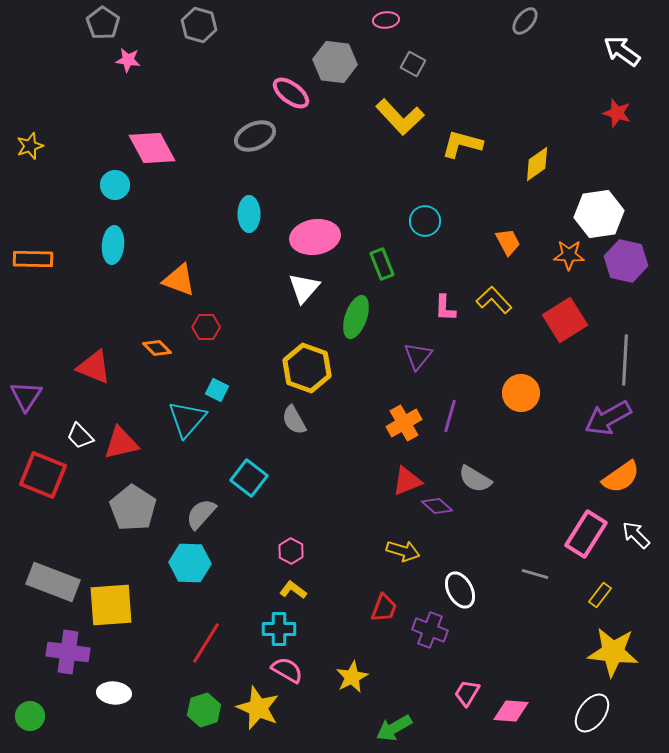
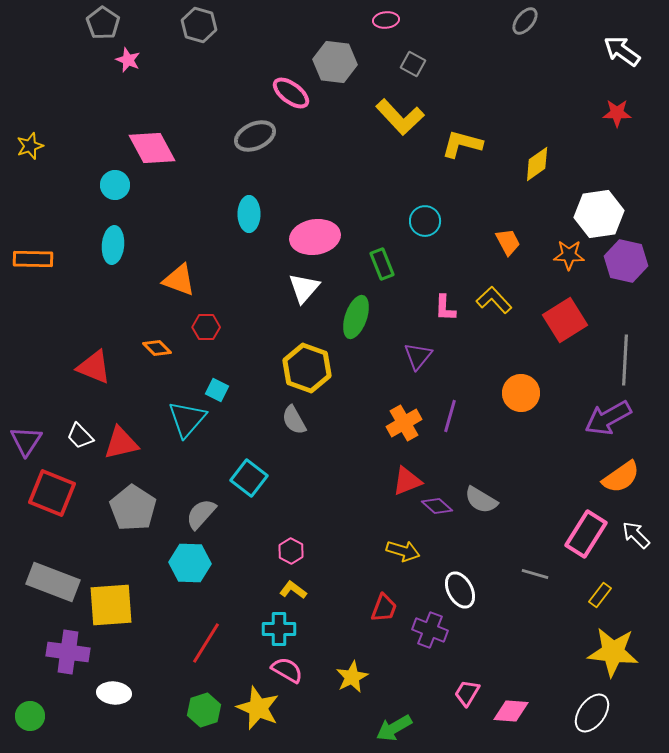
pink star at (128, 60): rotated 15 degrees clockwise
red star at (617, 113): rotated 16 degrees counterclockwise
purple triangle at (26, 396): moved 45 px down
red square at (43, 475): moved 9 px right, 18 px down
gray semicircle at (475, 479): moved 6 px right, 21 px down
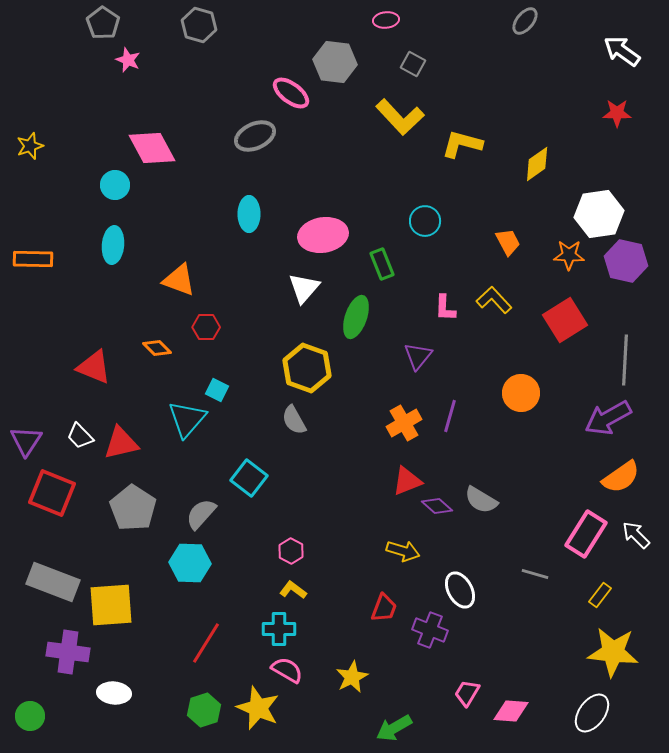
pink ellipse at (315, 237): moved 8 px right, 2 px up
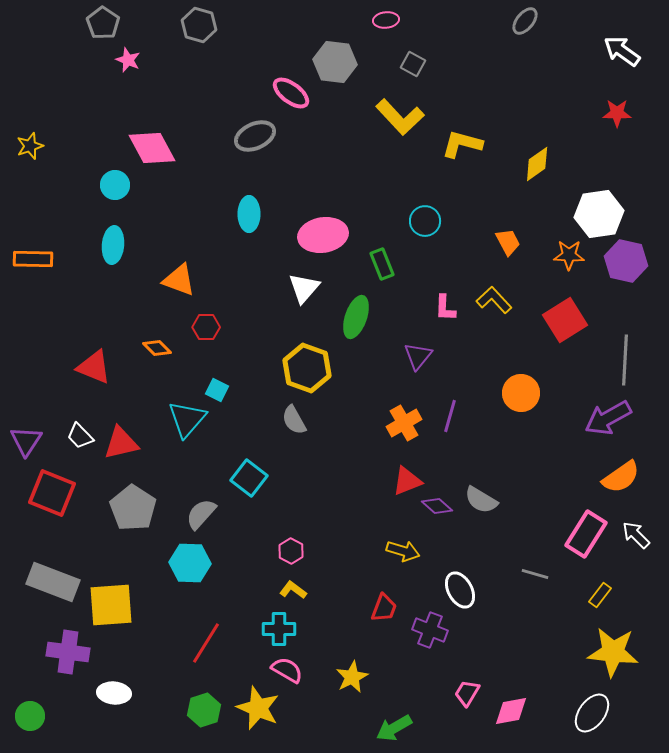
pink diamond at (511, 711): rotated 15 degrees counterclockwise
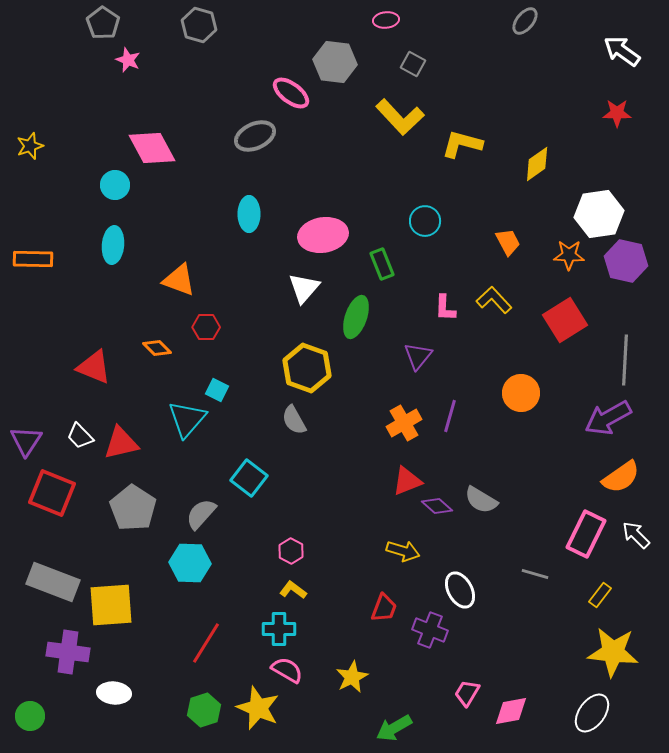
pink rectangle at (586, 534): rotated 6 degrees counterclockwise
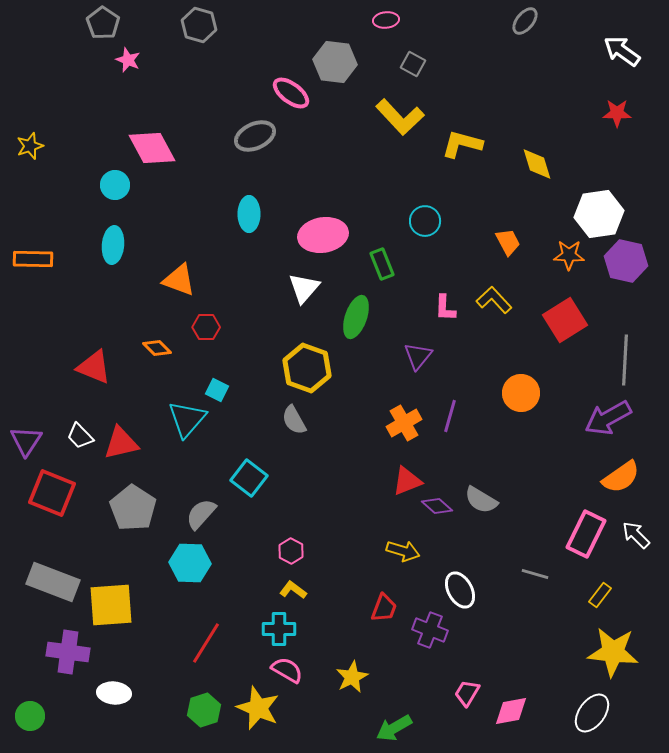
yellow diamond at (537, 164): rotated 72 degrees counterclockwise
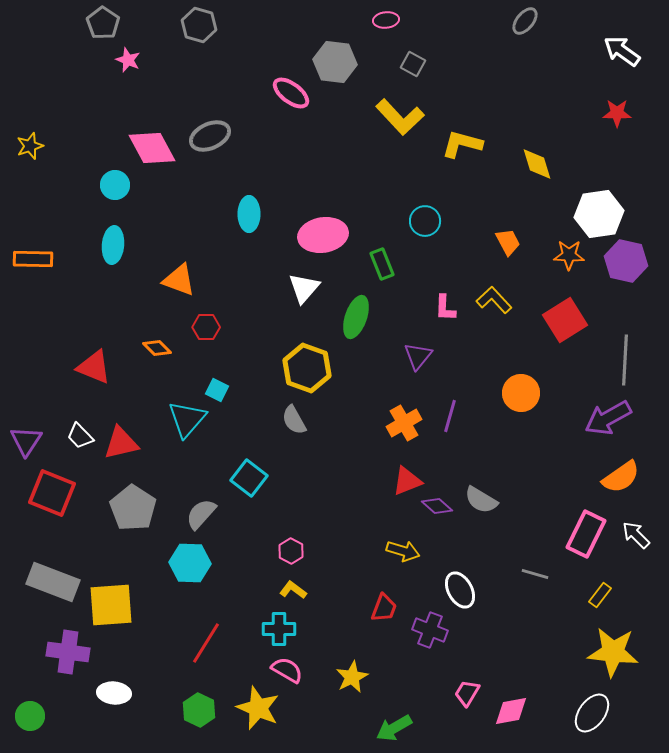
gray ellipse at (255, 136): moved 45 px left
green hexagon at (204, 710): moved 5 px left; rotated 16 degrees counterclockwise
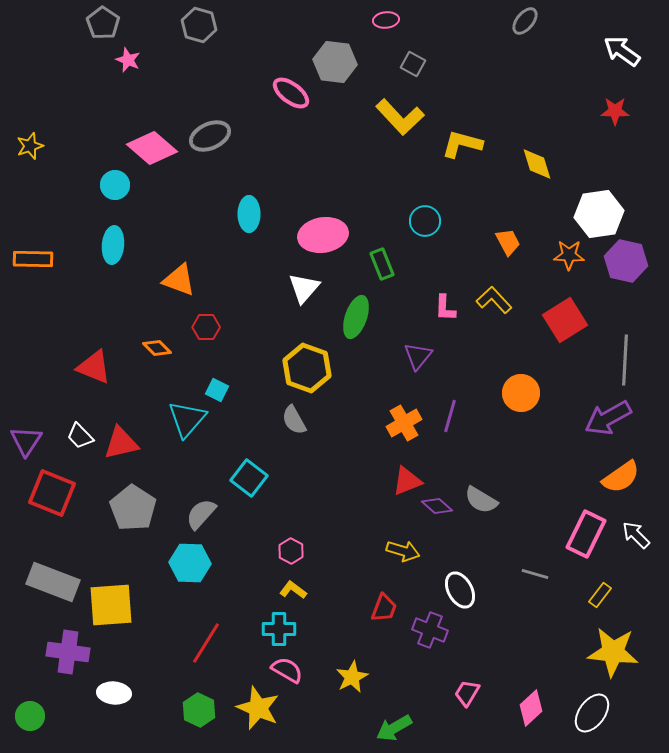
red star at (617, 113): moved 2 px left, 2 px up
pink diamond at (152, 148): rotated 21 degrees counterclockwise
pink diamond at (511, 711): moved 20 px right, 3 px up; rotated 33 degrees counterclockwise
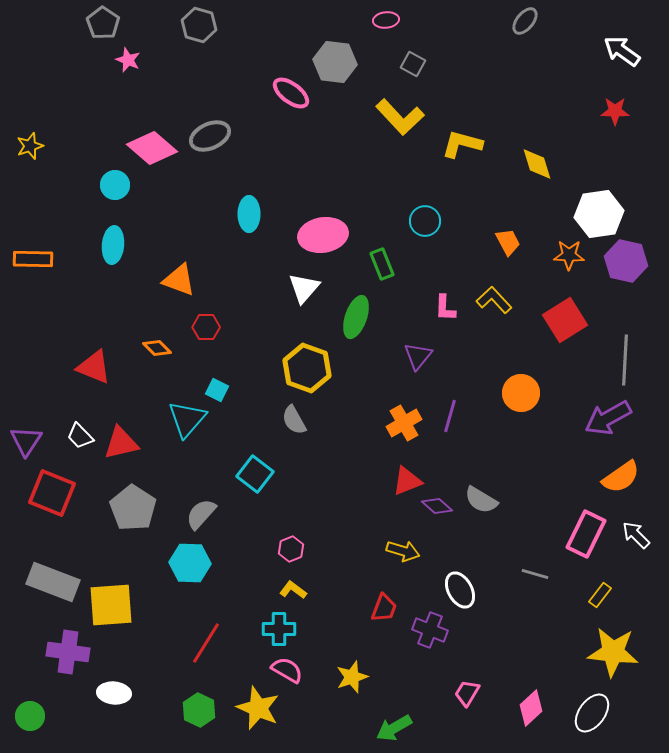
cyan square at (249, 478): moved 6 px right, 4 px up
pink hexagon at (291, 551): moved 2 px up; rotated 10 degrees clockwise
yellow star at (352, 677): rotated 8 degrees clockwise
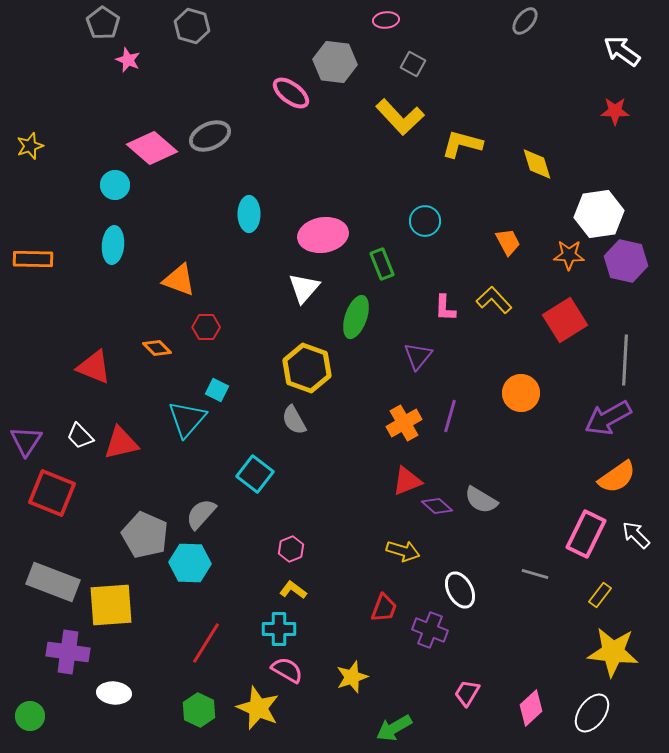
gray hexagon at (199, 25): moved 7 px left, 1 px down
orange semicircle at (621, 477): moved 4 px left
gray pentagon at (133, 508): moved 12 px right, 27 px down; rotated 9 degrees counterclockwise
